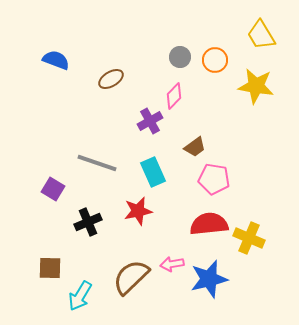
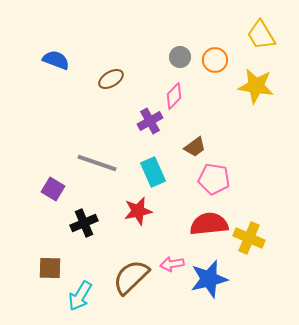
black cross: moved 4 px left, 1 px down
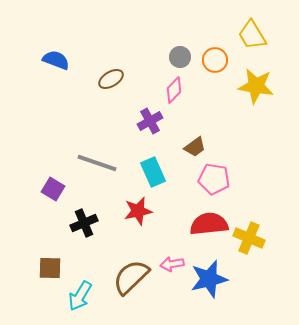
yellow trapezoid: moved 9 px left
pink diamond: moved 6 px up
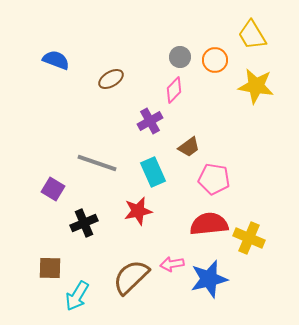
brown trapezoid: moved 6 px left
cyan arrow: moved 3 px left
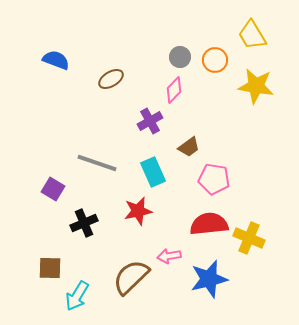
pink arrow: moved 3 px left, 8 px up
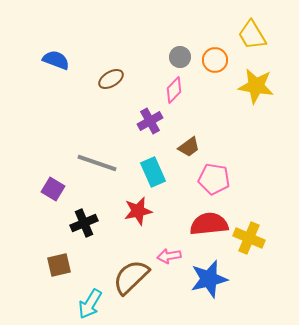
brown square: moved 9 px right, 3 px up; rotated 15 degrees counterclockwise
cyan arrow: moved 13 px right, 8 px down
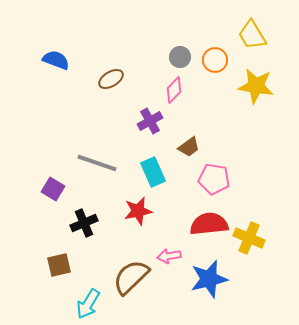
cyan arrow: moved 2 px left
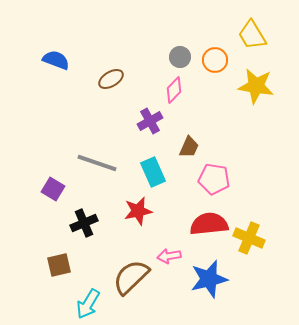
brown trapezoid: rotated 30 degrees counterclockwise
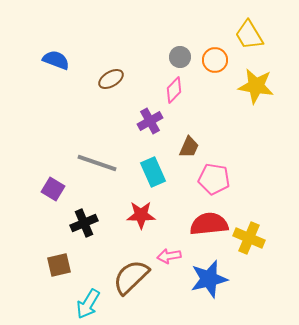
yellow trapezoid: moved 3 px left
red star: moved 3 px right, 4 px down; rotated 12 degrees clockwise
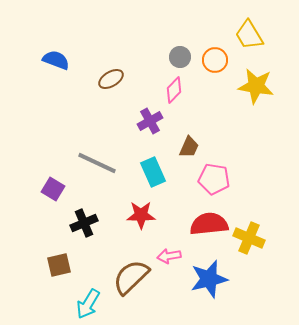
gray line: rotated 6 degrees clockwise
